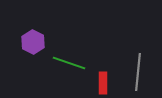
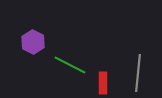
green line: moved 1 px right, 2 px down; rotated 8 degrees clockwise
gray line: moved 1 px down
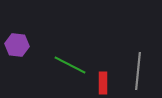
purple hexagon: moved 16 px left, 3 px down; rotated 20 degrees counterclockwise
gray line: moved 2 px up
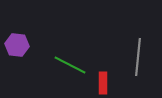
gray line: moved 14 px up
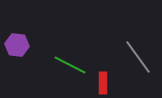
gray line: rotated 42 degrees counterclockwise
